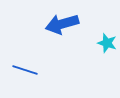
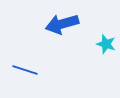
cyan star: moved 1 px left, 1 px down
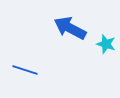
blue arrow: moved 8 px right, 4 px down; rotated 44 degrees clockwise
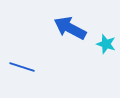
blue line: moved 3 px left, 3 px up
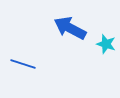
blue line: moved 1 px right, 3 px up
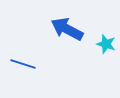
blue arrow: moved 3 px left, 1 px down
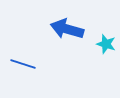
blue arrow: rotated 12 degrees counterclockwise
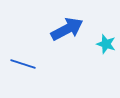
blue arrow: rotated 136 degrees clockwise
